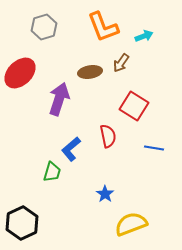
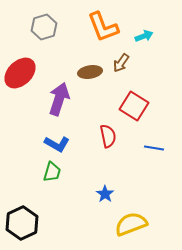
blue L-shape: moved 14 px left, 5 px up; rotated 110 degrees counterclockwise
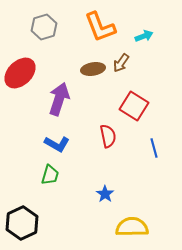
orange L-shape: moved 3 px left
brown ellipse: moved 3 px right, 3 px up
blue line: rotated 66 degrees clockwise
green trapezoid: moved 2 px left, 3 px down
yellow semicircle: moved 1 px right, 3 px down; rotated 20 degrees clockwise
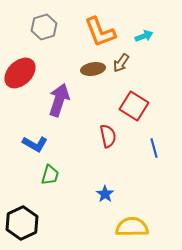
orange L-shape: moved 5 px down
purple arrow: moved 1 px down
blue L-shape: moved 22 px left
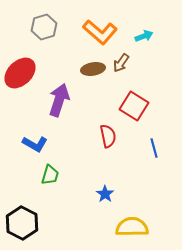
orange L-shape: rotated 28 degrees counterclockwise
black hexagon: rotated 8 degrees counterclockwise
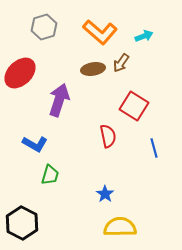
yellow semicircle: moved 12 px left
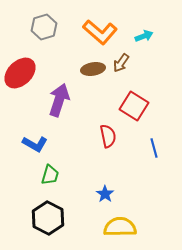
black hexagon: moved 26 px right, 5 px up
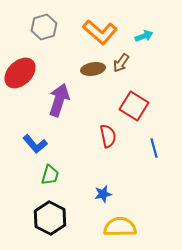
blue L-shape: rotated 20 degrees clockwise
blue star: moved 2 px left; rotated 24 degrees clockwise
black hexagon: moved 2 px right
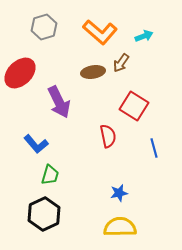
brown ellipse: moved 3 px down
purple arrow: moved 2 px down; rotated 136 degrees clockwise
blue L-shape: moved 1 px right
blue star: moved 16 px right, 1 px up
black hexagon: moved 6 px left, 4 px up; rotated 8 degrees clockwise
